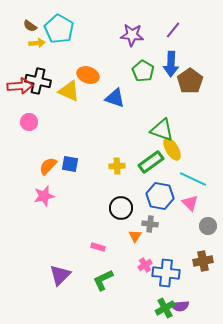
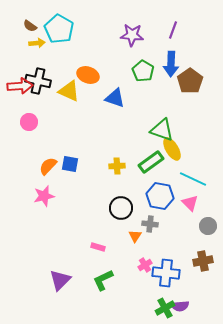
purple line: rotated 18 degrees counterclockwise
purple triangle: moved 5 px down
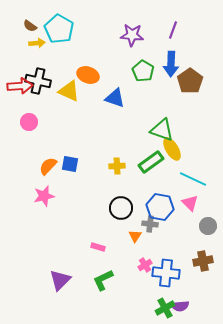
blue hexagon: moved 11 px down
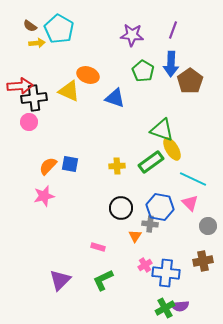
black cross: moved 4 px left, 17 px down; rotated 20 degrees counterclockwise
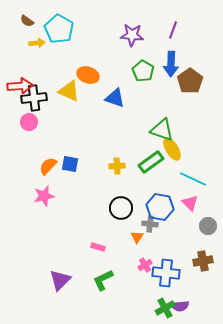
brown semicircle: moved 3 px left, 5 px up
orange triangle: moved 2 px right, 1 px down
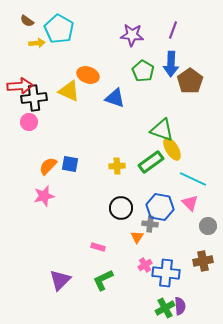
purple semicircle: rotated 90 degrees counterclockwise
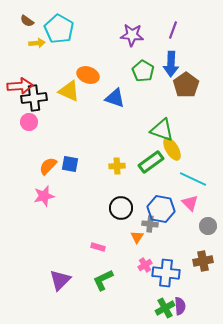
brown pentagon: moved 4 px left, 4 px down
blue hexagon: moved 1 px right, 2 px down
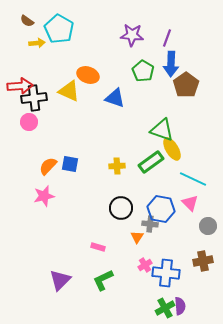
purple line: moved 6 px left, 8 px down
